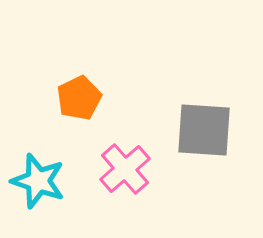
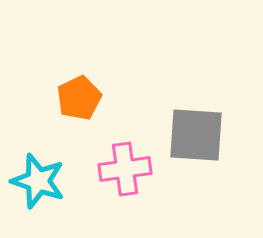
gray square: moved 8 px left, 5 px down
pink cross: rotated 33 degrees clockwise
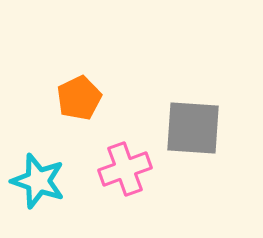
gray square: moved 3 px left, 7 px up
pink cross: rotated 12 degrees counterclockwise
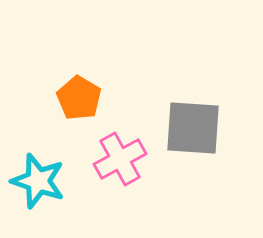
orange pentagon: rotated 15 degrees counterclockwise
pink cross: moved 5 px left, 10 px up; rotated 9 degrees counterclockwise
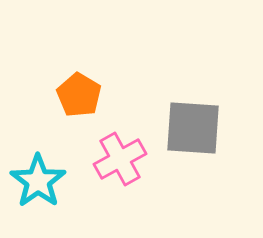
orange pentagon: moved 3 px up
cyan star: rotated 18 degrees clockwise
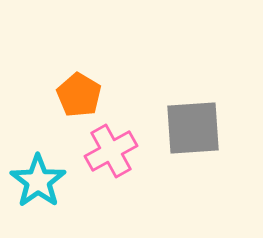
gray square: rotated 8 degrees counterclockwise
pink cross: moved 9 px left, 8 px up
